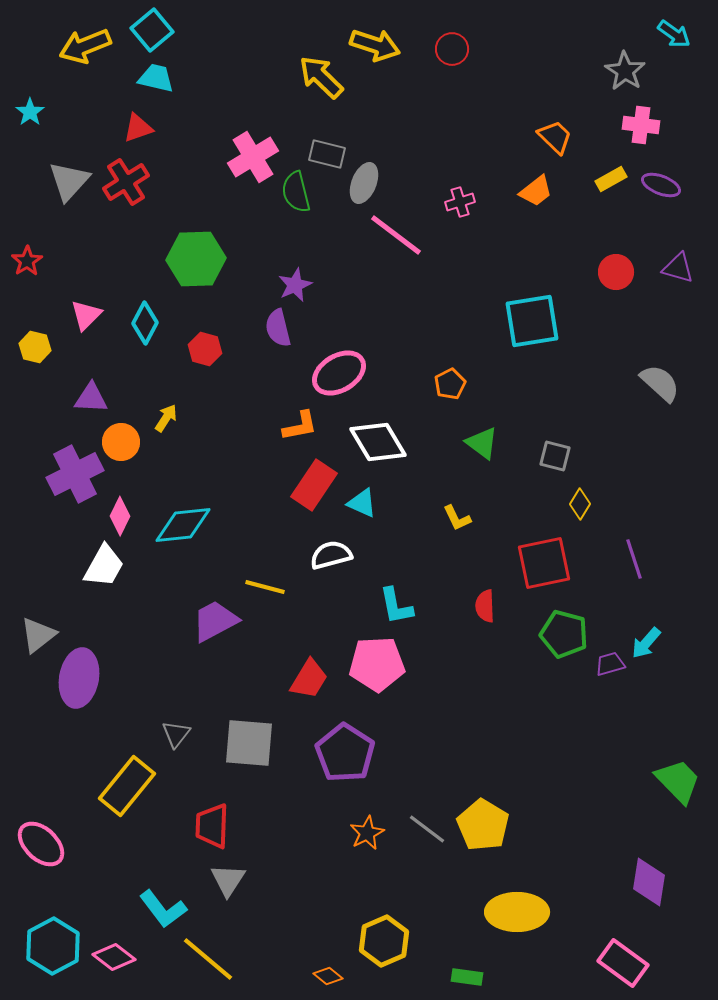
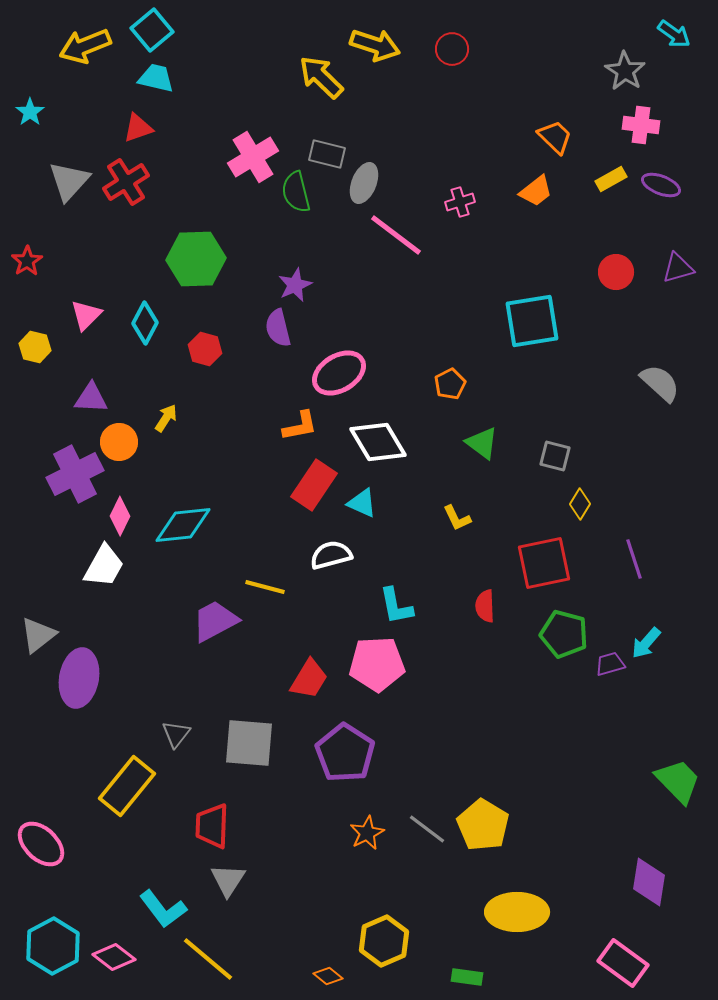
purple triangle at (678, 268): rotated 32 degrees counterclockwise
orange circle at (121, 442): moved 2 px left
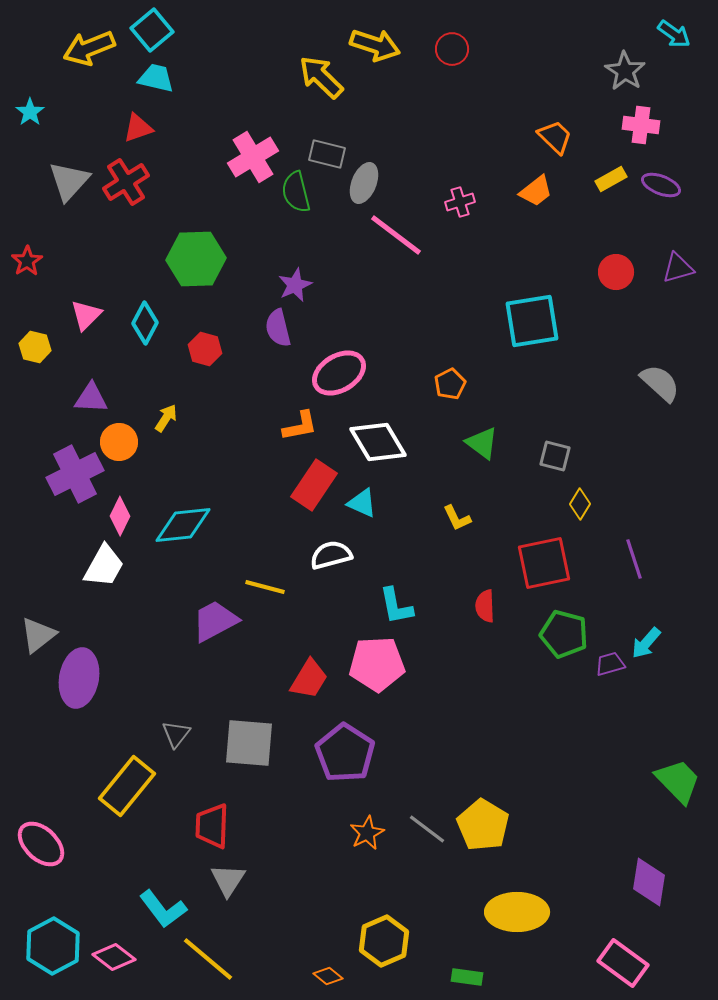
yellow arrow at (85, 46): moved 4 px right, 2 px down
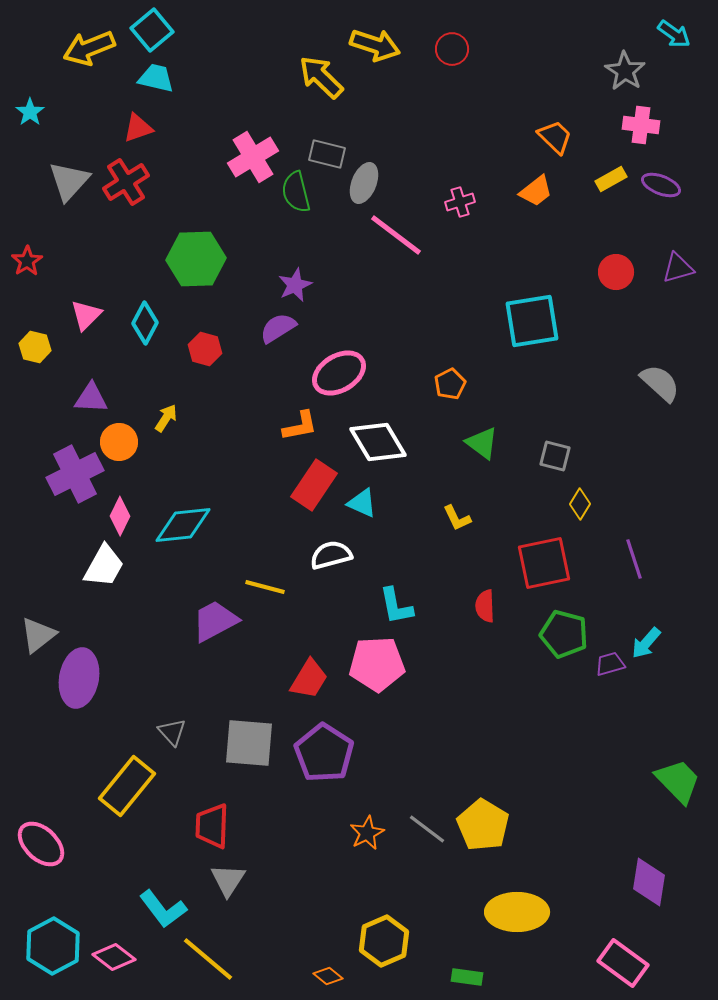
purple semicircle at (278, 328): rotated 72 degrees clockwise
gray triangle at (176, 734): moved 4 px left, 2 px up; rotated 20 degrees counterclockwise
purple pentagon at (345, 753): moved 21 px left
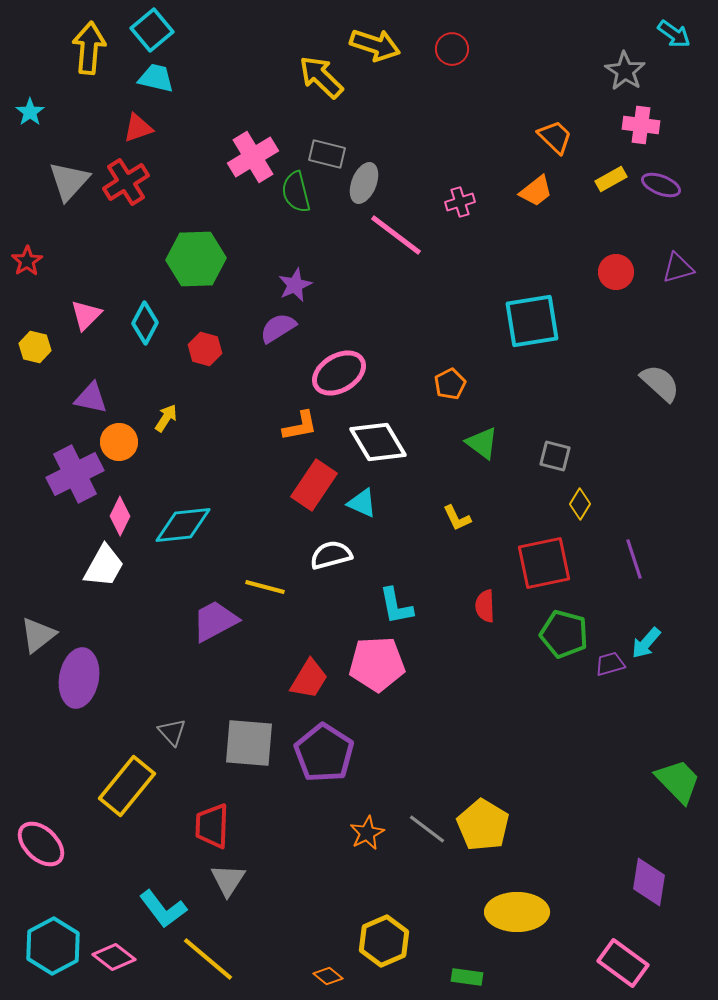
yellow arrow at (89, 48): rotated 117 degrees clockwise
purple triangle at (91, 398): rotated 9 degrees clockwise
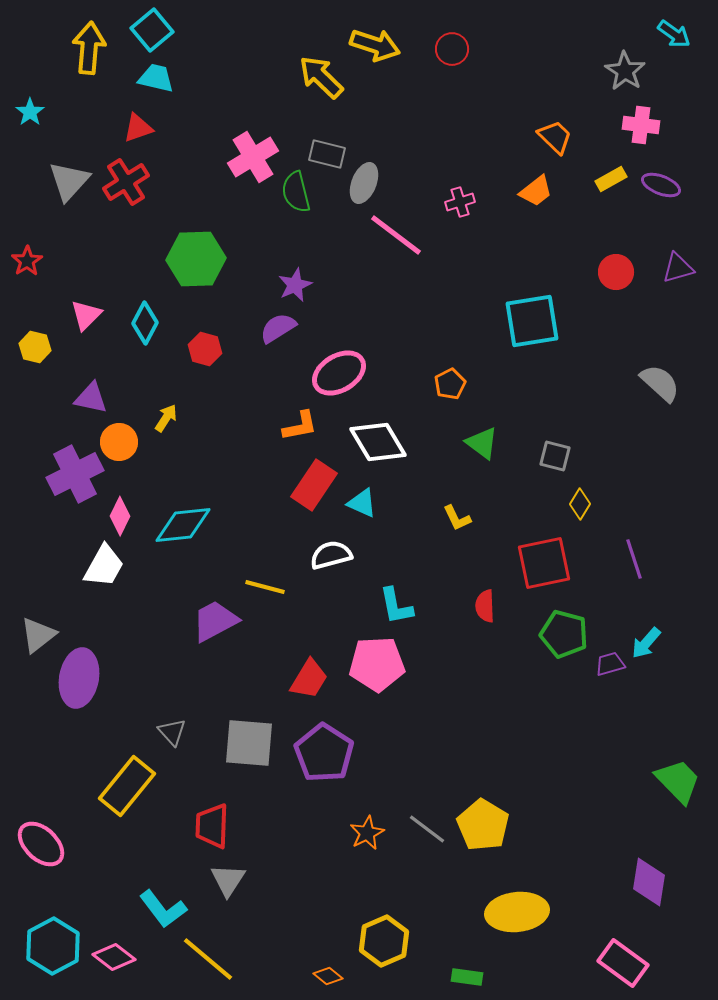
yellow ellipse at (517, 912): rotated 6 degrees counterclockwise
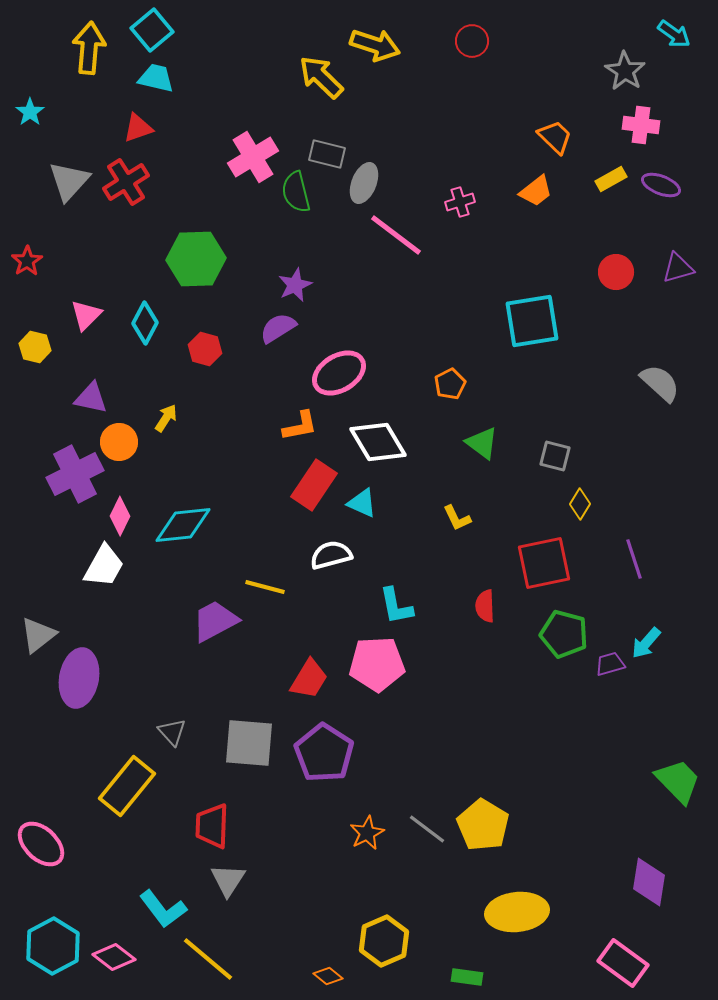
red circle at (452, 49): moved 20 px right, 8 px up
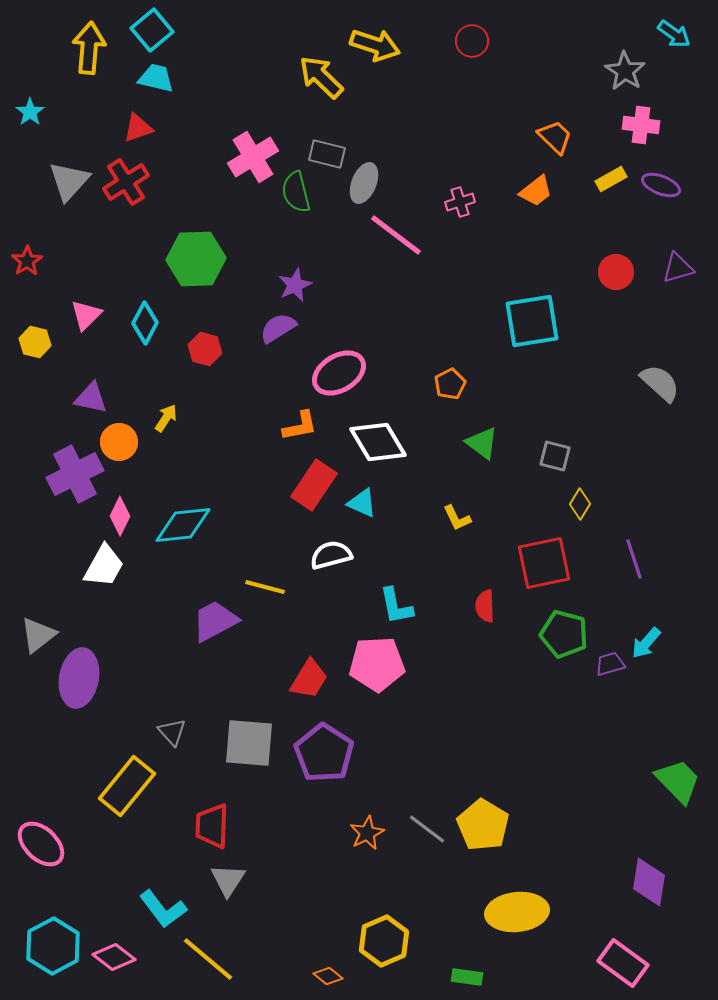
yellow hexagon at (35, 347): moved 5 px up
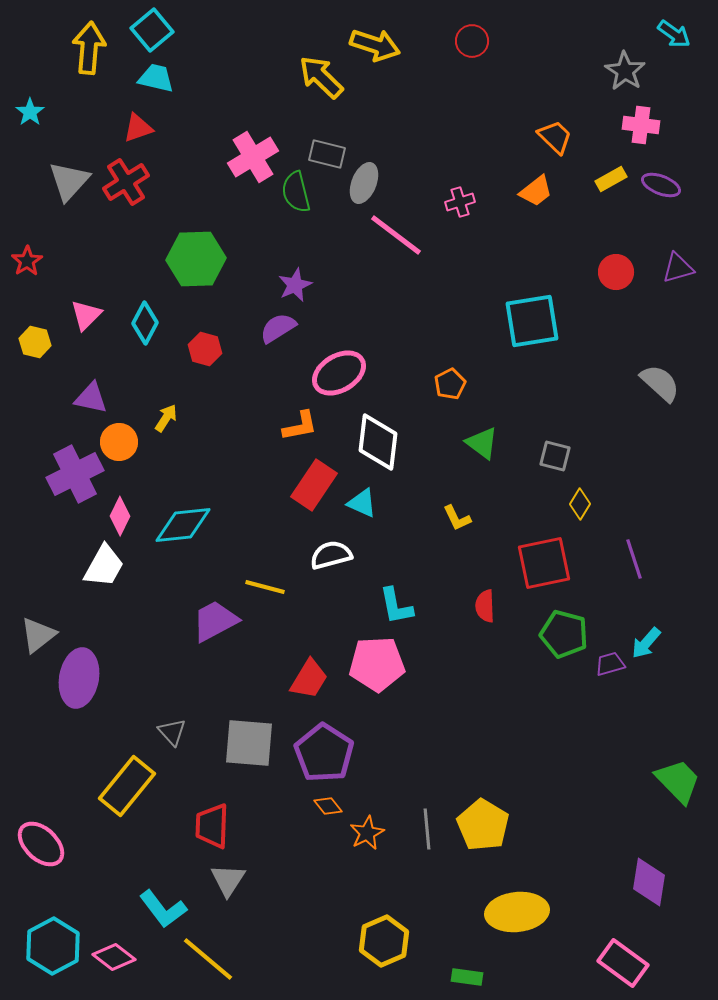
white diamond at (378, 442): rotated 38 degrees clockwise
gray line at (427, 829): rotated 48 degrees clockwise
orange diamond at (328, 976): moved 170 px up; rotated 12 degrees clockwise
